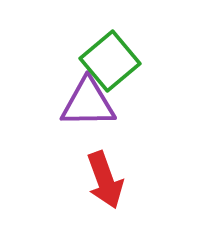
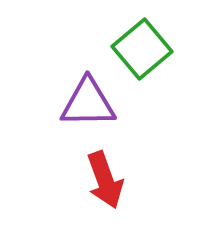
green square: moved 32 px right, 12 px up
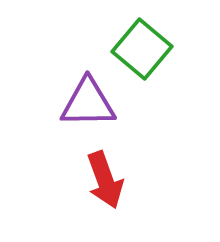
green square: rotated 10 degrees counterclockwise
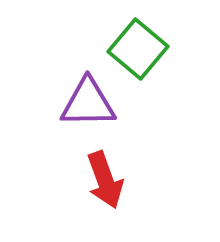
green square: moved 4 px left
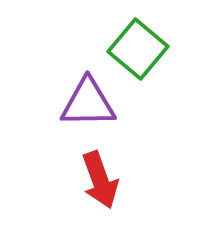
red arrow: moved 5 px left
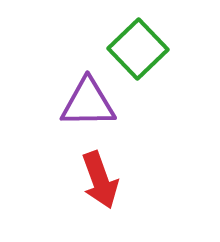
green square: rotated 6 degrees clockwise
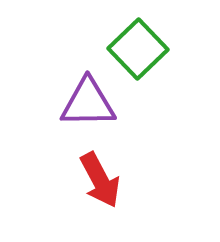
red arrow: rotated 8 degrees counterclockwise
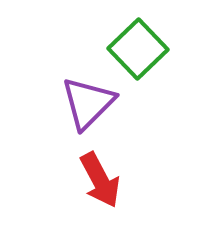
purple triangle: rotated 44 degrees counterclockwise
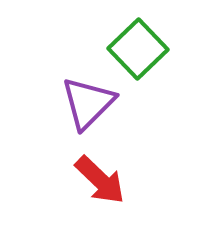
red arrow: rotated 18 degrees counterclockwise
